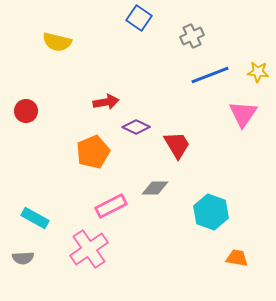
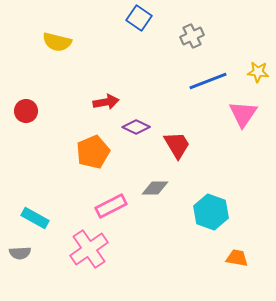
blue line: moved 2 px left, 6 px down
gray semicircle: moved 3 px left, 5 px up
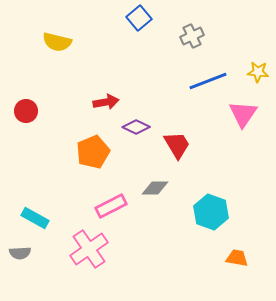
blue square: rotated 15 degrees clockwise
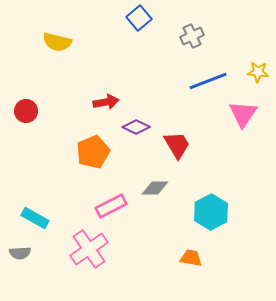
cyan hexagon: rotated 12 degrees clockwise
orange trapezoid: moved 46 px left
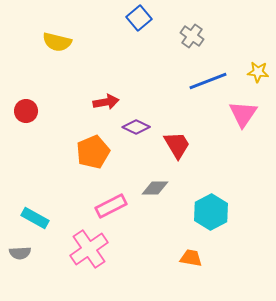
gray cross: rotated 30 degrees counterclockwise
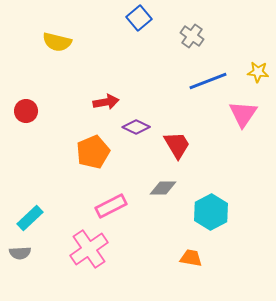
gray diamond: moved 8 px right
cyan rectangle: moved 5 px left; rotated 72 degrees counterclockwise
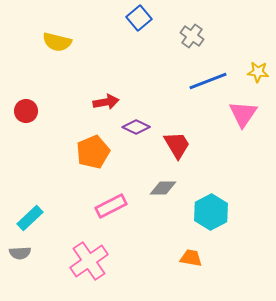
pink cross: moved 12 px down
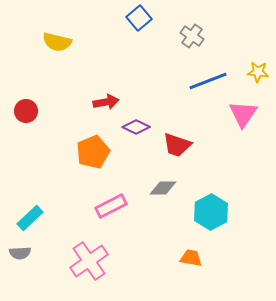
red trapezoid: rotated 140 degrees clockwise
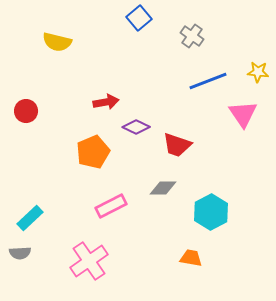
pink triangle: rotated 8 degrees counterclockwise
